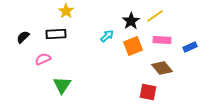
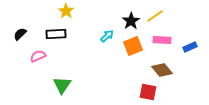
black semicircle: moved 3 px left, 3 px up
pink semicircle: moved 5 px left, 3 px up
brown diamond: moved 2 px down
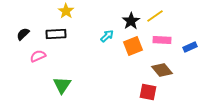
black semicircle: moved 3 px right
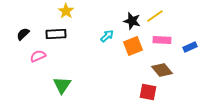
black star: moved 1 px right; rotated 24 degrees counterclockwise
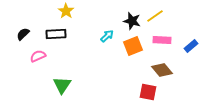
blue rectangle: moved 1 px right, 1 px up; rotated 16 degrees counterclockwise
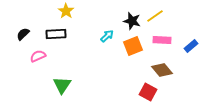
red square: rotated 18 degrees clockwise
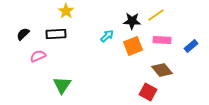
yellow line: moved 1 px right, 1 px up
black star: rotated 12 degrees counterclockwise
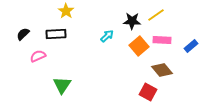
orange square: moved 6 px right; rotated 18 degrees counterclockwise
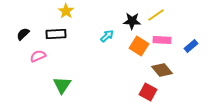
orange square: rotated 18 degrees counterclockwise
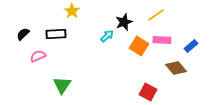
yellow star: moved 6 px right
black star: moved 8 px left, 1 px down; rotated 24 degrees counterclockwise
brown diamond: moved 14 px right, 2 px up
